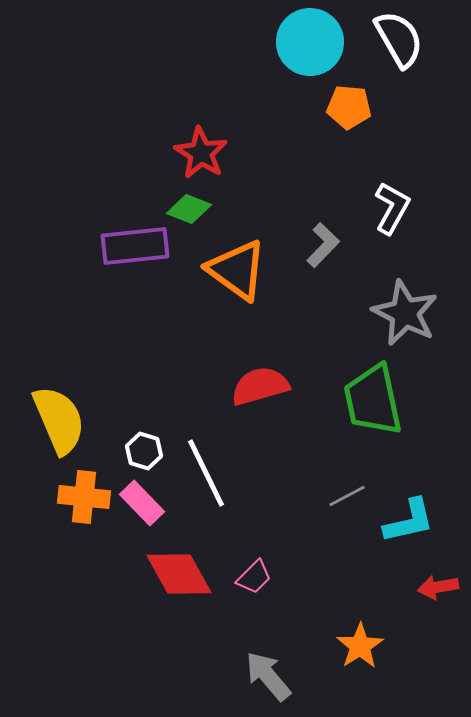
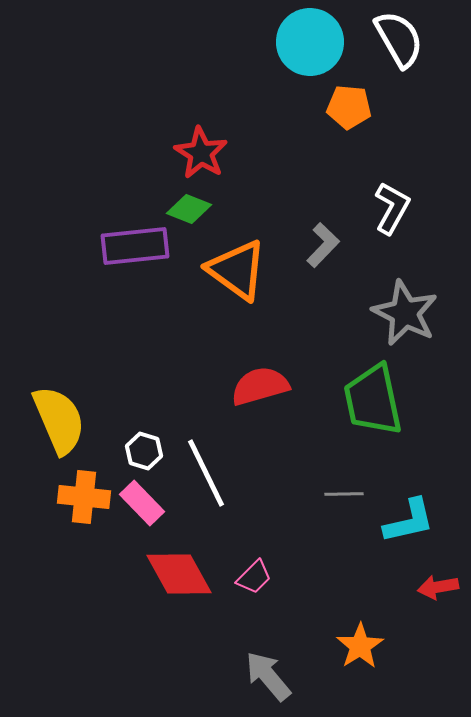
gray line: moved 3 px left, 2 px up; rotated 27 degrees clockwise
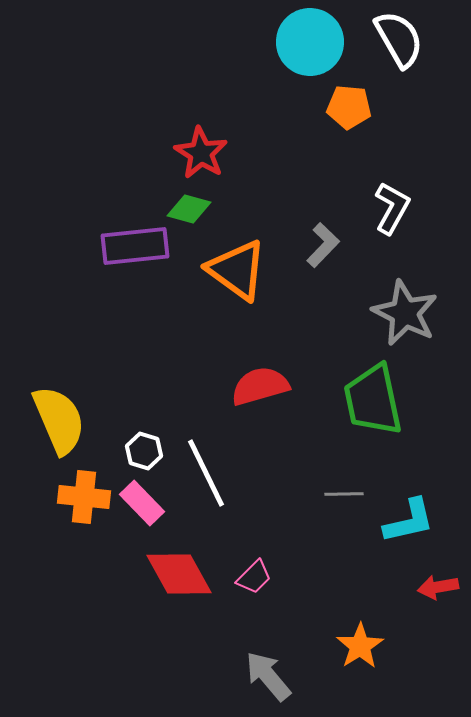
green diamond: rotated 6 degrees counterclockwise
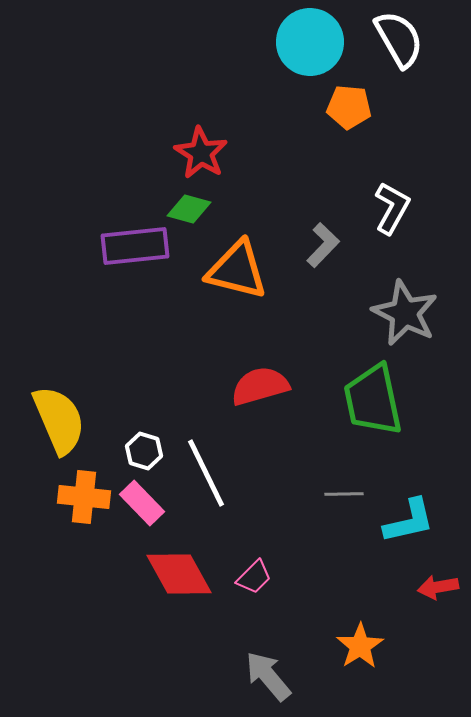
orange triangle: rotated 22 degrees counterclockwise
